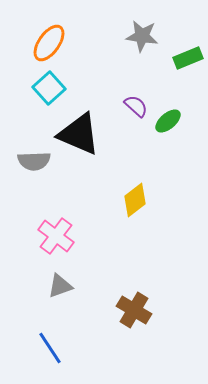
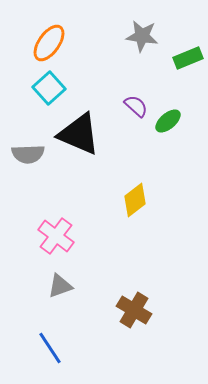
gray semicircle: moved 6 px left, 7 px up
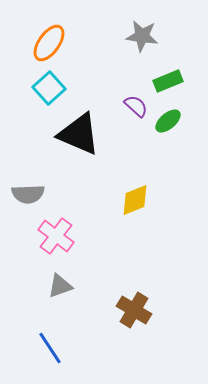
green rectangle: moved 20 px left, 23 px down
gray semicircle: moved 40 px down
yellow diamond: rotated 16 degrees clockwise
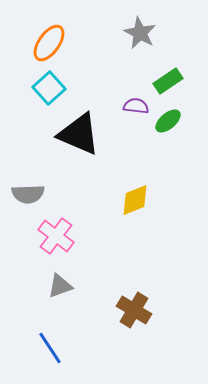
gray star: moved 2 px left, 3 px up; rotated 20 degrees clockwise
green rectangle: rotated 12 degrees counterclockwise
purple semicircle: rotated 35 degrees counterclockwise
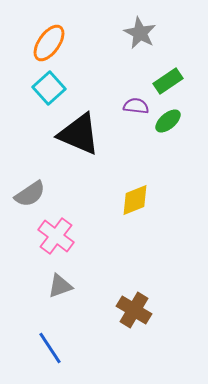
gray semicircle: moved 2 px right; rotated 32 degrees counterclockwise
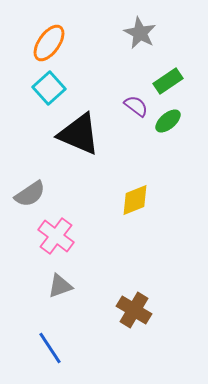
purple semicircle: rotated 30 degrees clockwise
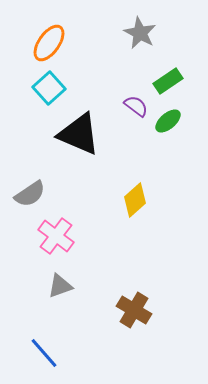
yellow diamond: rotated 20 degrees counterclockwise
blue line: moved 6 px left, 5 px down; rotated 8 degrees counterclockwise
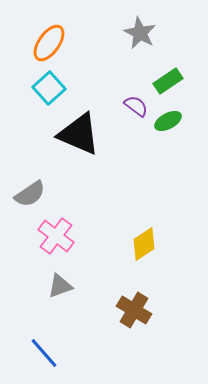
green ellipse: rotated 12 degrees clockwise
yellow diamond: moved 9 px right, 44 px down; rotated 8 degrees clockwise
